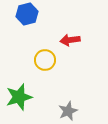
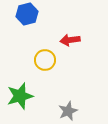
green star: moved 1 px right, 1 px up
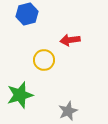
yellow circle: moved 1 px left
green star: moved 1 px up
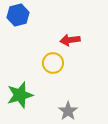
blue hexagon: moved 9 px left, 1 px down
yellow circle: moved 9 px right, 3 px down
gray star: rotated 12 degrees counterclockwise
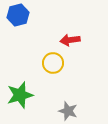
gray star: rotated 18 degrees counterclockwise
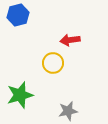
gray star: rotated 30 degrees counterclockwise
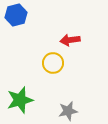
blue hexagon: moved 2 px left
green star: moved 5 px down
